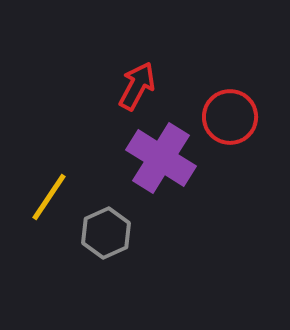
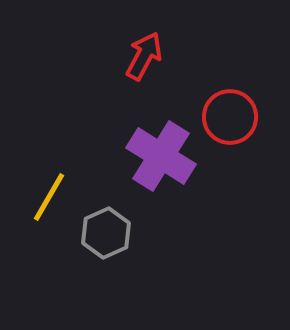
red arrow: moved 7 px right, 30 px up
purple cross: moved 2 px up
yellow line: rotated 4 degrees counterclockwise
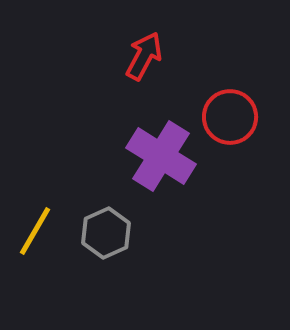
yellow line: moved 14 px left, 34 px down
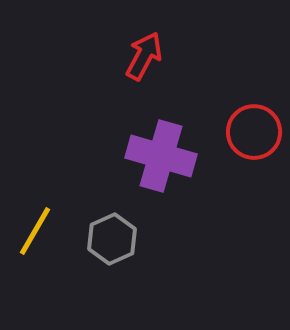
red circle: moved 24 px right, 15 px down
purple cross: rotated 16 degrees counterclockwise
gray hexagon: moved 6 px right, 6 px down
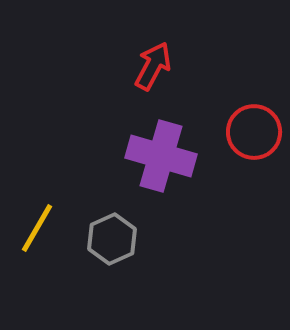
red arrow: moved 9 px right, 10 px down
yellow line: moved 2 px right, 3 px up
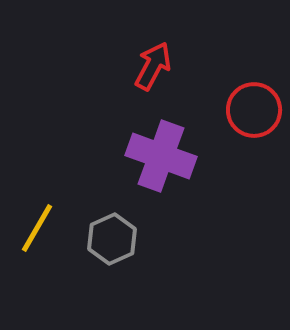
red circle: moved 22 px up
purple cross: rotated 4 degrees clockwise
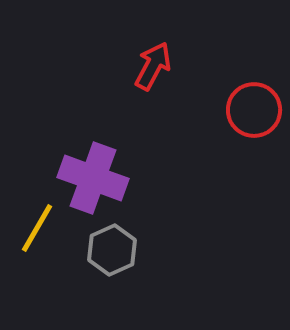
purple cross: moved 68 px left, 22 px down
gray hexagon: moved 11 px down
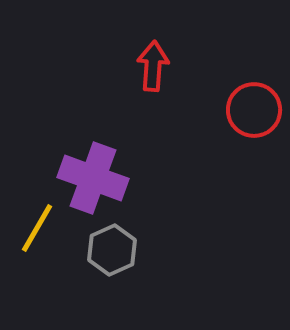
red arrow: rotated 24 degrees counterclockwise
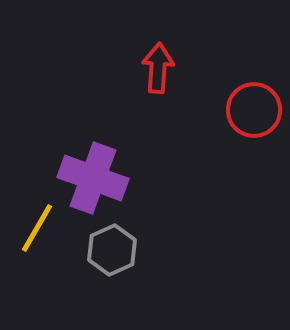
red arrow: moved 5 px right, 2 px down
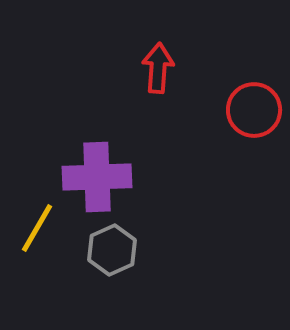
purple cross: moved 4 px right, 1 px up; rotated 22 degrees counterclockwise
